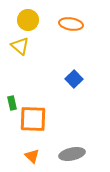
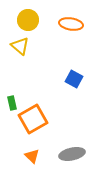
blue square: rotated 18 degrees counterclockwise
orange square: rotated 32 degrees counterclockwise
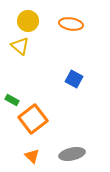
yellow circle: moved 1 px down
green rectangle: moved 3 px up; rotated 48 degrees counterclockwise
orange square: rotated 8 degrees counterclockwise
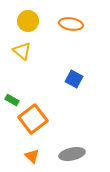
yellow triangle: moved 2 px right, 5 px down
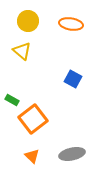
blue square: moved 1 px left
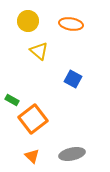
yellow triangle: moved 17 px right
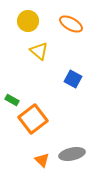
orange ellipse: rotated 20 degrees clockwise
orange triangle: moved 10 px right, 4 px down
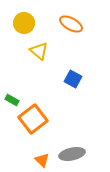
yellow circle: moved 4 px left, 2 px down
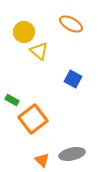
yellow circle: moved 9 px down
